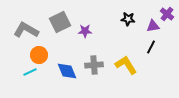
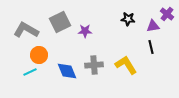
black line: rotated 40 degrees counterclockwise
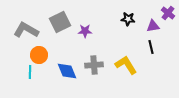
purple cross: moved 1 px right, 1 px up
cyan line: rotated 64 degrees counterclockwise
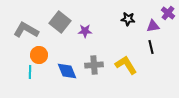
gray square: rotated 25 degrees counterclockwise
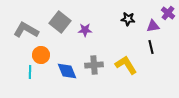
purple star: moved 1 px up
orange circle: moved 2 px right
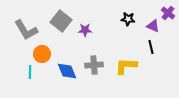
gray square: moved 1 px right, 1 px up
purple triangle: rotated 32 degrees clockwise
gray L-shape: rotated 150 degrees counterclockwise
orange circle: moved 1 px right, 1 px up
yellow L-shape: moved 1 px down; rotated 55 degrees counterclockwise
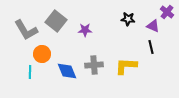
purple cross: moved 1 px left, 1 px up
gray square: moved 5 px left
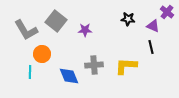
blue diamond: moved 2 px right, 5 px down
